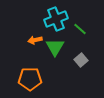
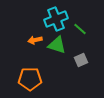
green triangle: moved 2 px right, 2 px up; rotated 42 degrees counterclockwise
gray square: rotated 16 degrees clockwise
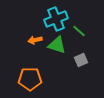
green line: moved 1 px left, 2 px down
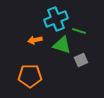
green line: rotated 24 degrees counterclockwise
green triangle: moved 5 px right
orange pentagon: moved 3 px up
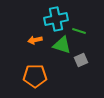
cyan cross: rotated 10 degrees clockwise
orange pentagon: moved 5 px right
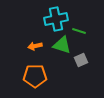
orange arrow: moved 6 px down
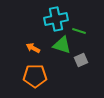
orange arrow: moved 2 px left, 2 px down; rotated 40 degrees clockwise
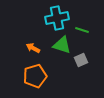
cyan cross: moved 1 px right, 1 px up
green line: moved 3 px right, 1 px up
orange pentagon: rotated 15 degrees counterclockwise
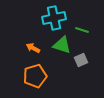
cyan cross: moved 3 px left
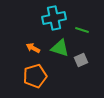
green triangle: moved 2 px left, 3 px down
